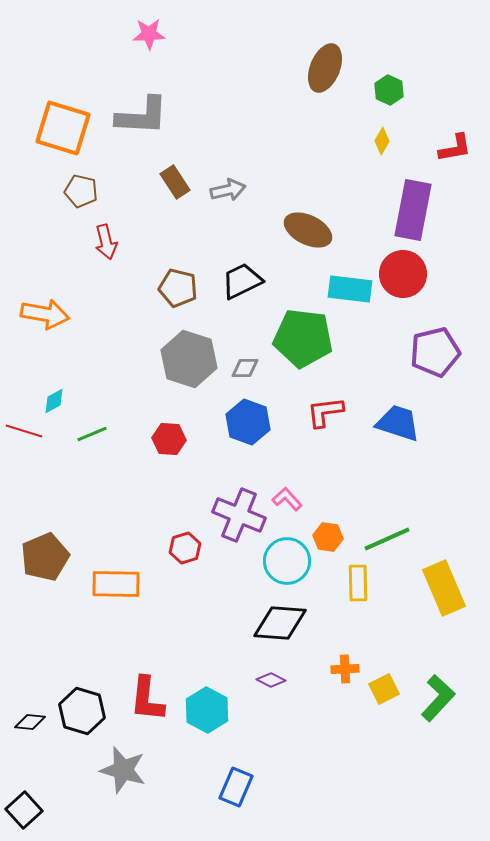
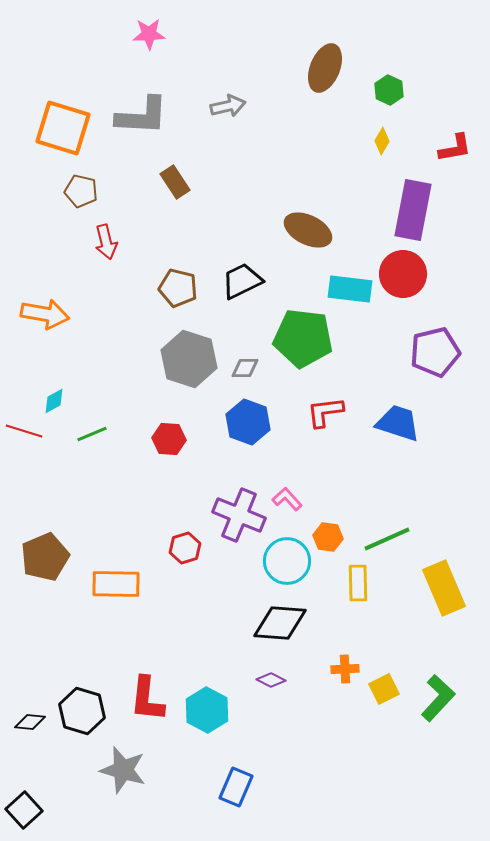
gray arrow at (228, 190): moved 84 px up
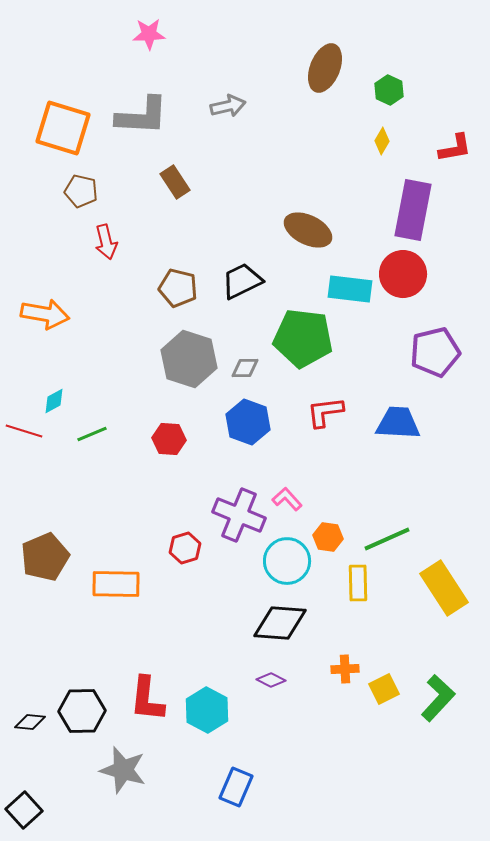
blue trapezoid at (398, 423): rotated 15 degrees counterclockwise
yellow rectangle at (444, 588): rotated 10 degrees counterclockwise
black hexagon at (82, 711): rotated 18 degrees counterclockwise
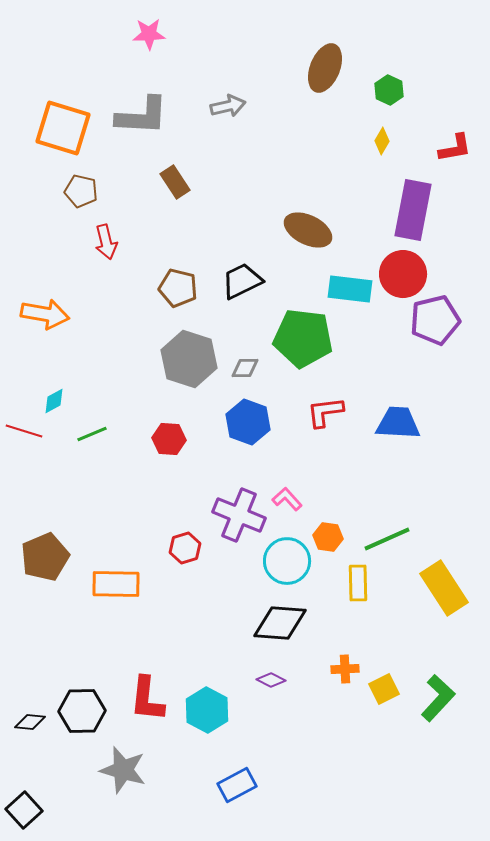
purple pentagon at (435, 352): moved 32 px up
blue rectangle at (236, 787): moved 1 px right, 2 px up; rotated 39 degrees clockwise
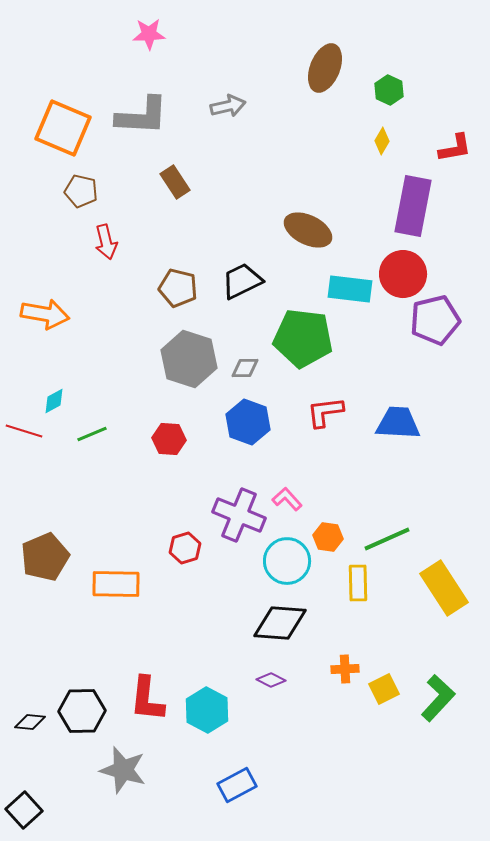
orange square at (63, 128): rotated 6 degrees clockwise
purple rectangle at (413, 210): moved 4 px up
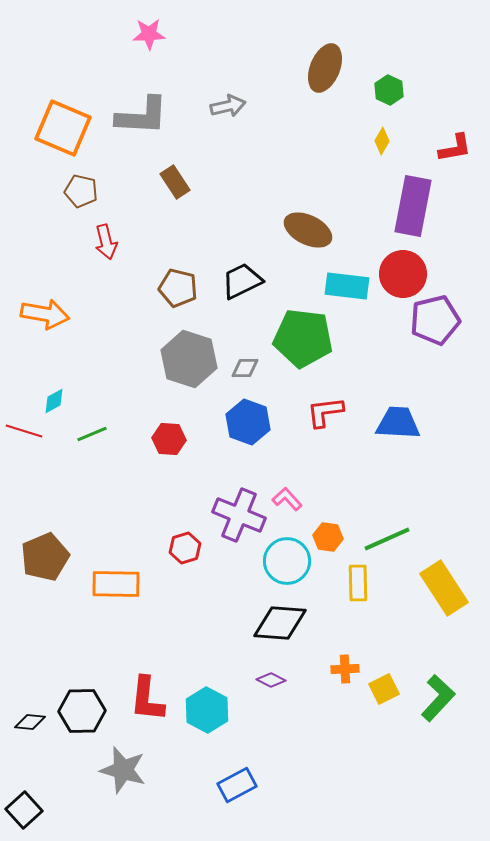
cyan rectangle at (350, 289): moved 3 px left, 3 px up
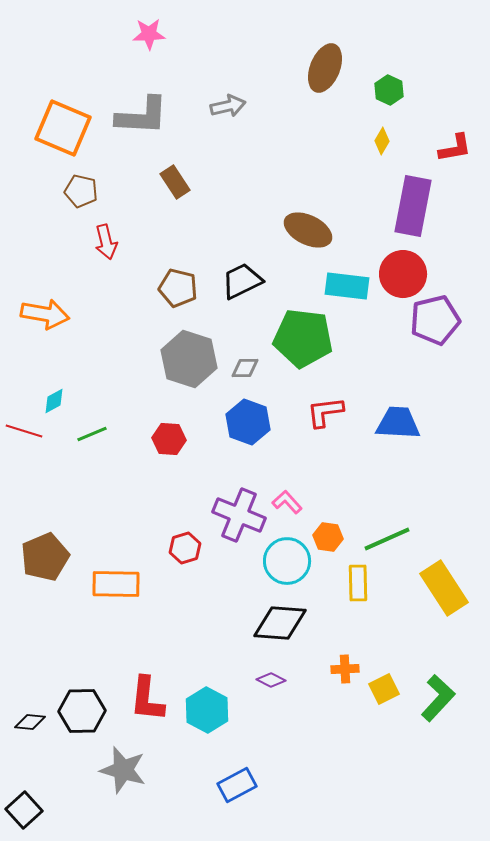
pink L-shape at (287, 499): moved 3 px down
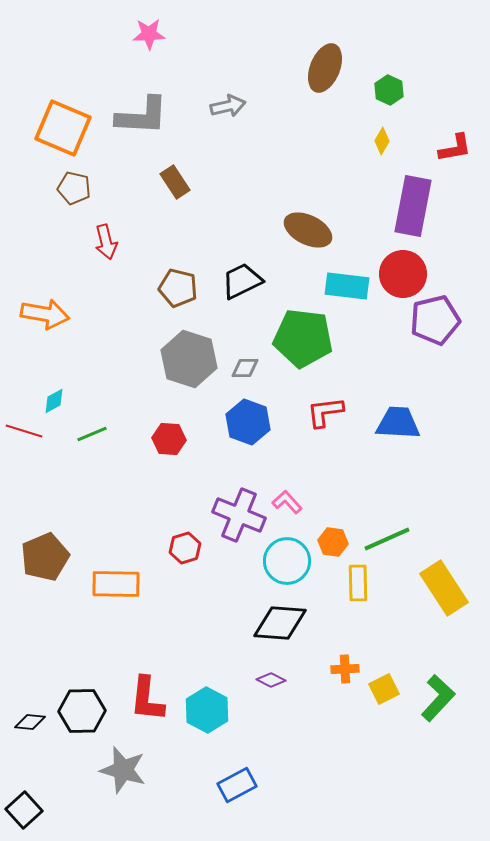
brown pentagon at (81, 191): moved 7 px left, 3 px up
orange hexagon at (328, 537): moved 5 px right, 5 px down
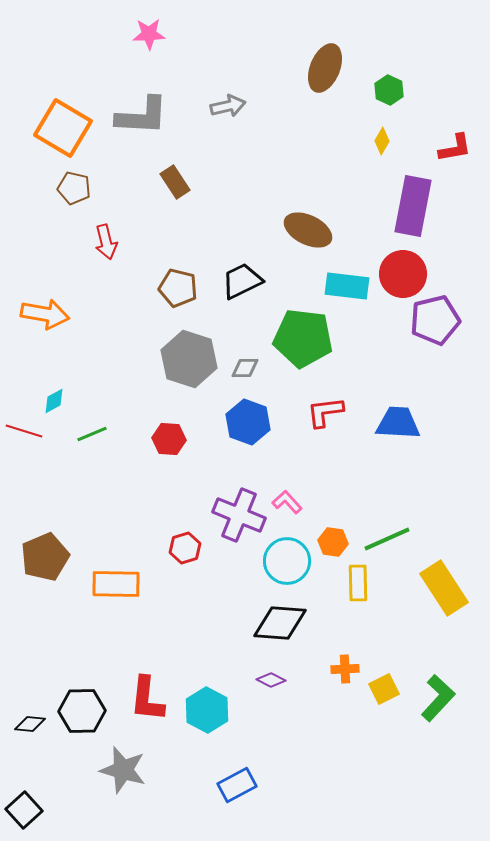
orange square at (63, 128): rotated 8 degrees clockwise
black diamond at (30, 722): moved 2 px down
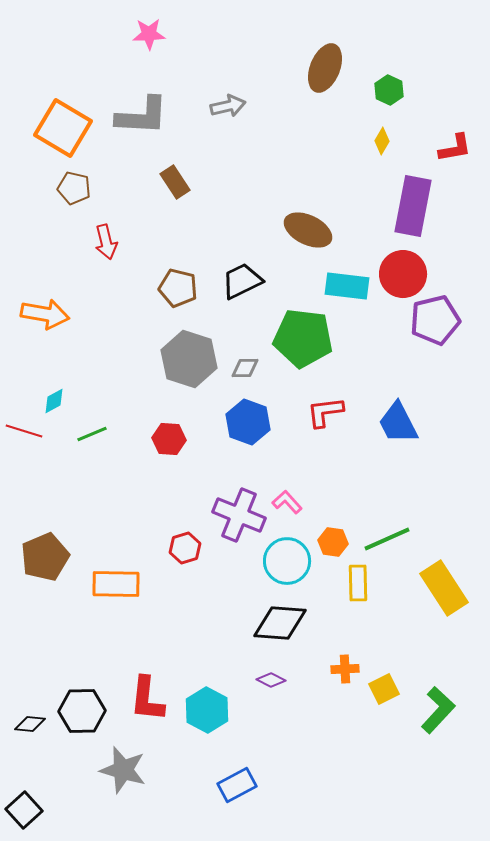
blue trapezoid at (398, 423): rotated 120 degrees counterclockwise
green L-shape at (438, 698): moved 12 px down
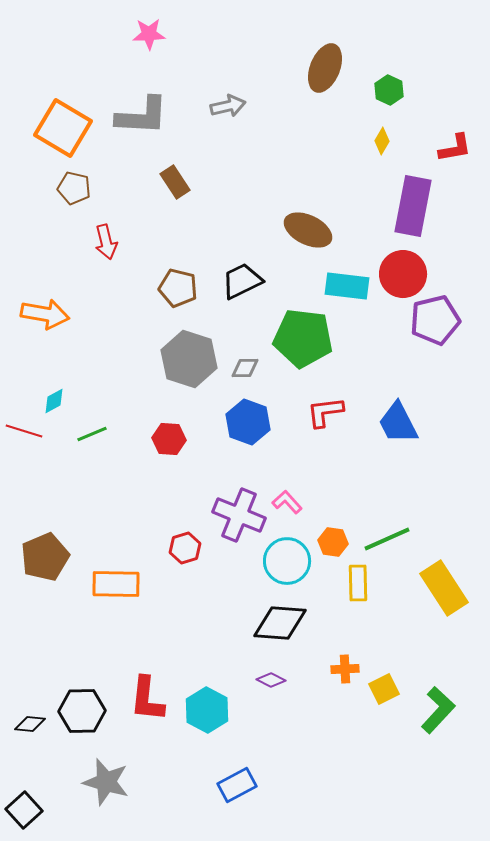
gray star at (123, 770): moved 17 px left, 12 px down
